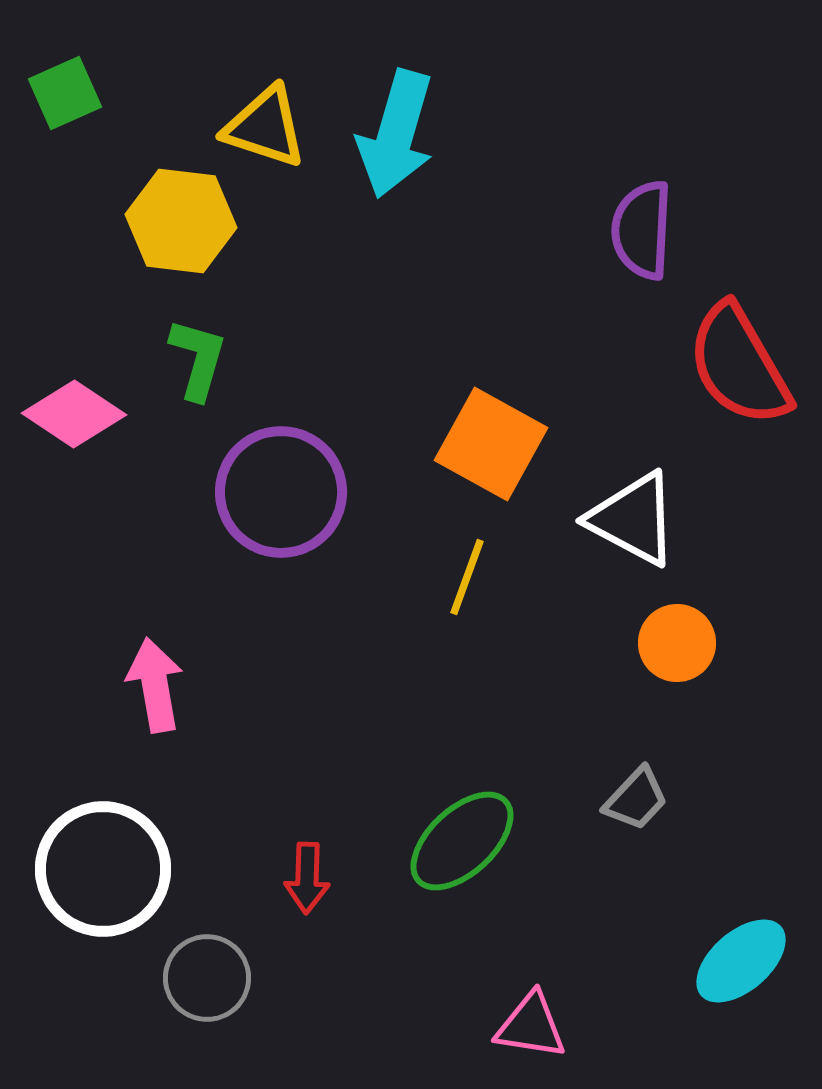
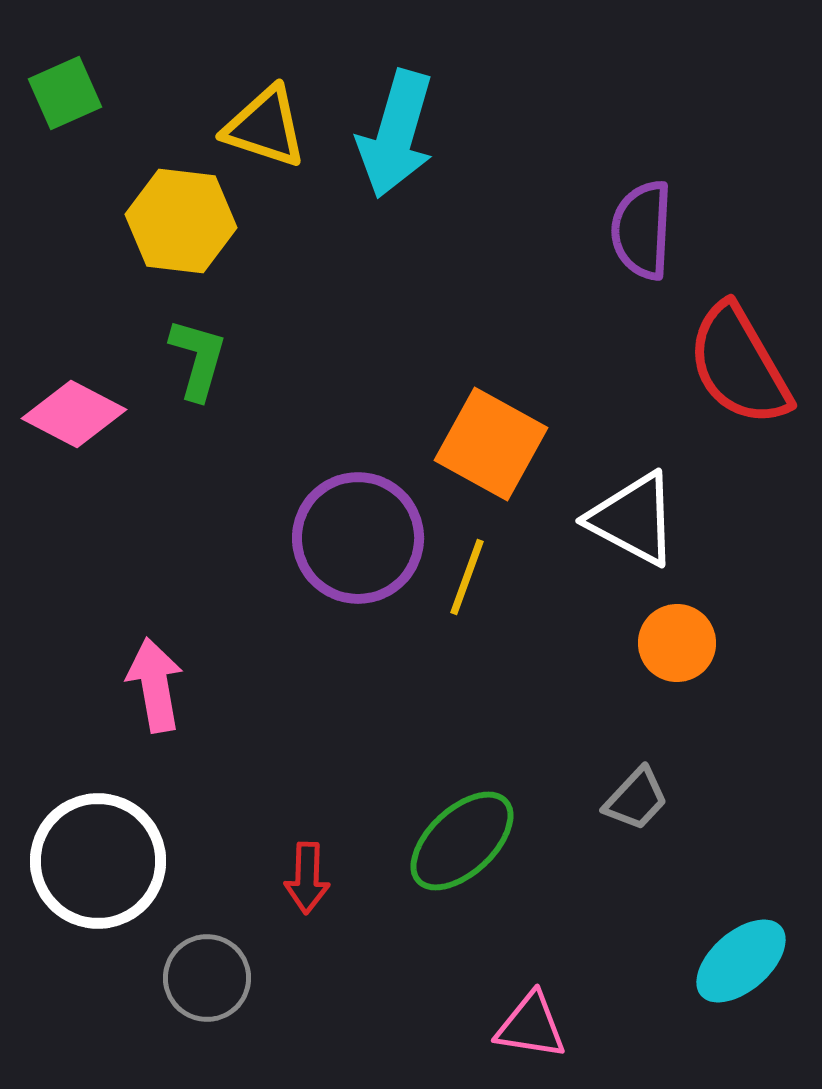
pink diamond: rotated 6 degrees counterclockwise
purple circle: moved 77 px right, 46 px down
white circle: moved 5 px left, 8 px up
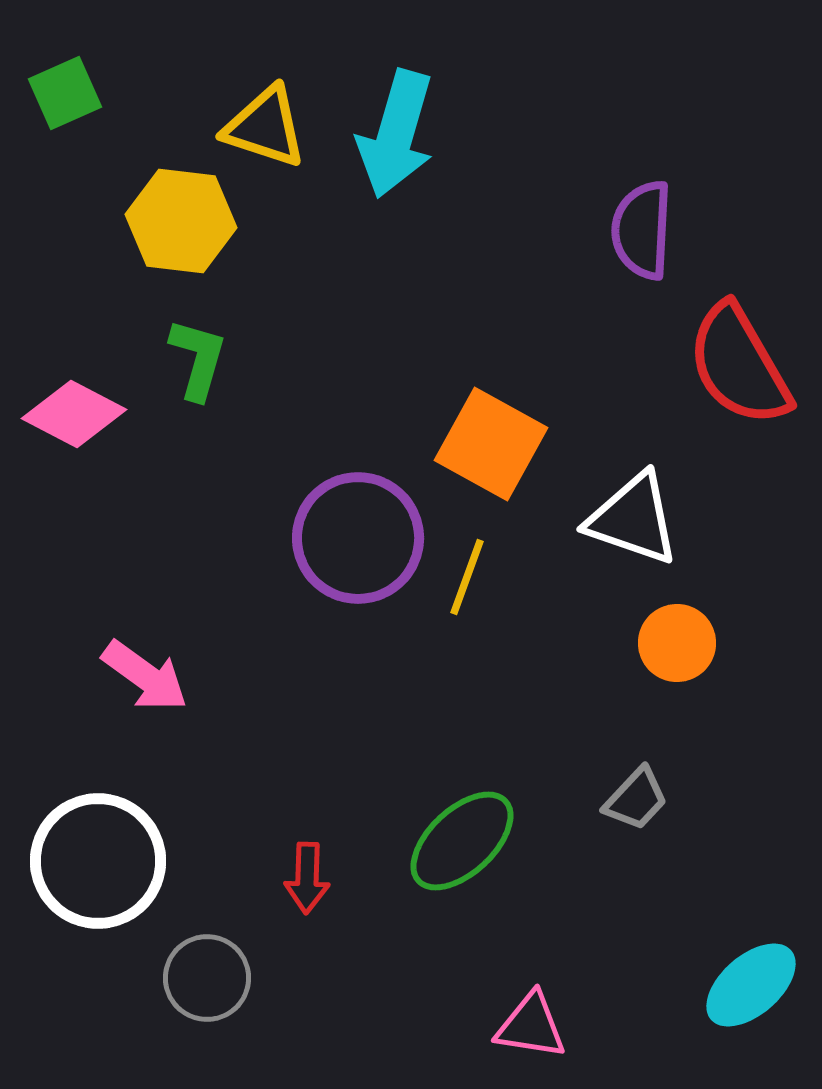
white triangle: rotated 9 degrees counterclockwise
pink arrow: moved 10 px left, 9 px up; rotated 136 degrees clockwise
cyan ellipse: moved 10 px right, 24 px down
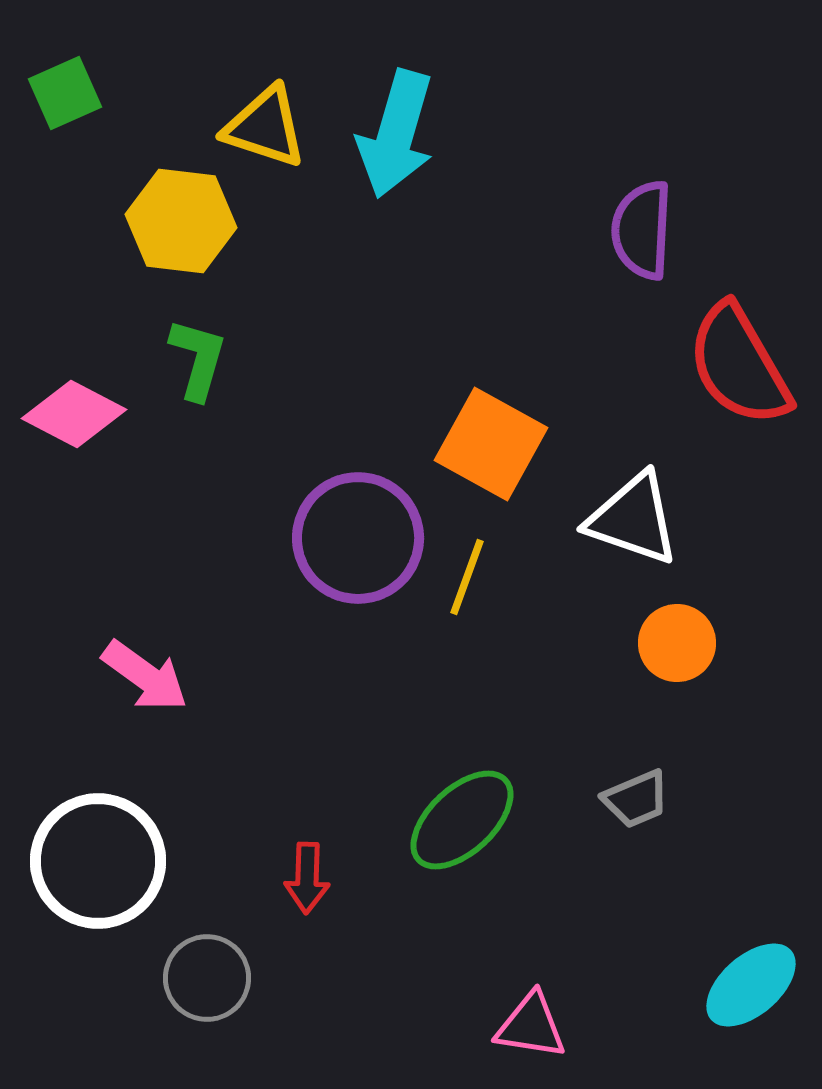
gray trapezoid: rotated 24 degrees clockwise
green ellipse: moved 21 px up
